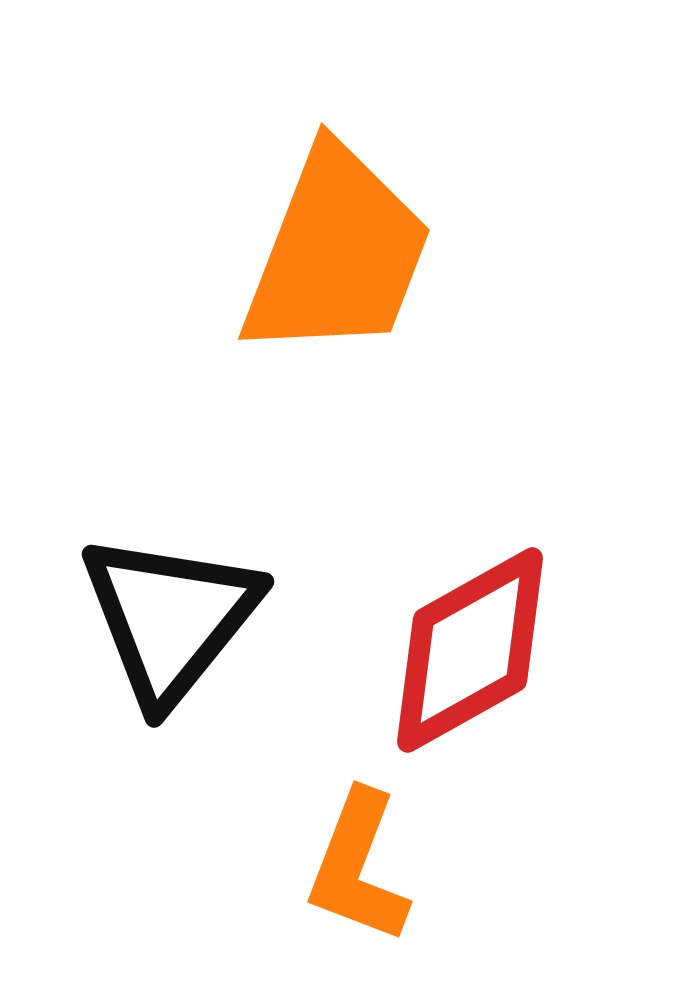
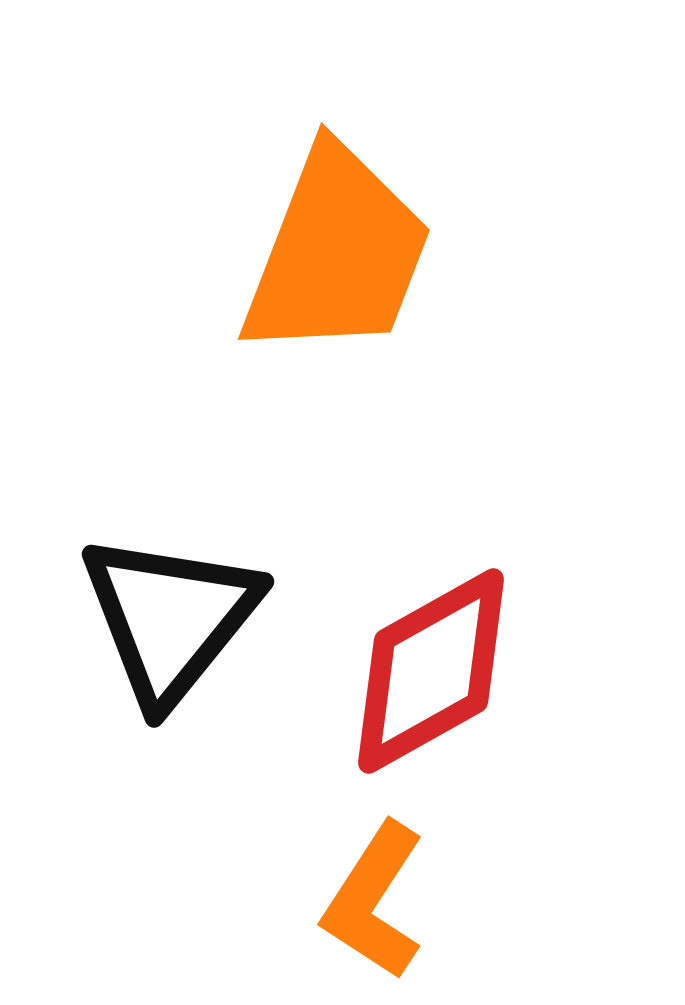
red diamond: moved 39 px left, 21 px down
orange L-shape: moved 16 px right, 34 px down; rotated 12 degrees clockwise
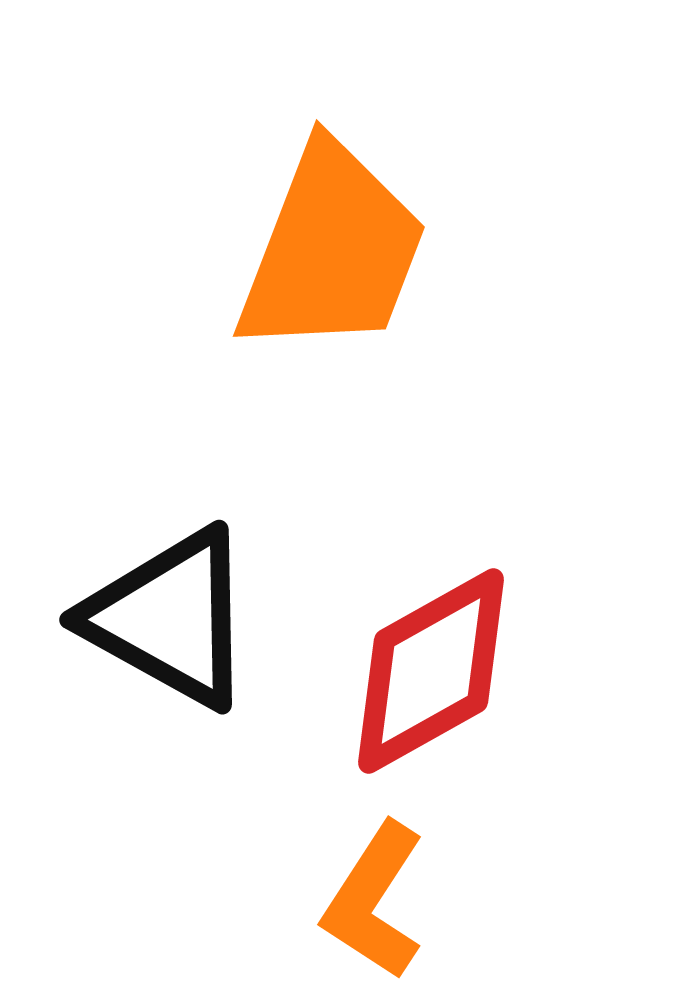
orange trapezoid: moved 5 px left, 3 px up
black triangle: rotated 40 degrees counterclockwise
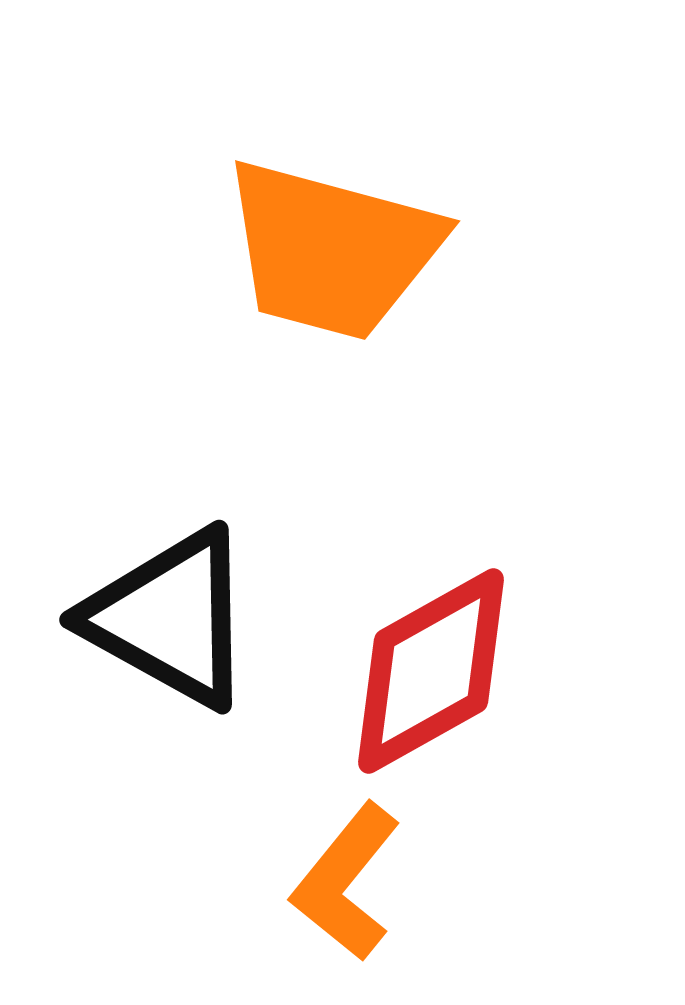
orange trapezoid: rotated 84 degrees clockwise
orange L-shape: moved 28 px left, 19 px up; rotated 6 degrees clockwise
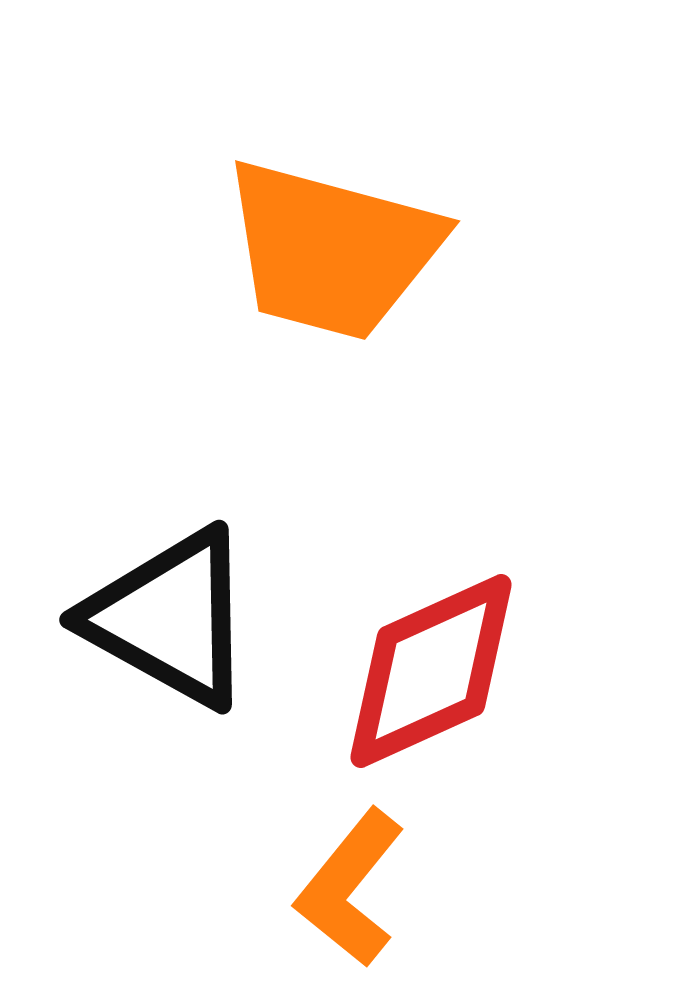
red diamond: rotated 5 degrees clockwise
orange L-shape: moved 4 px right, 6 px down
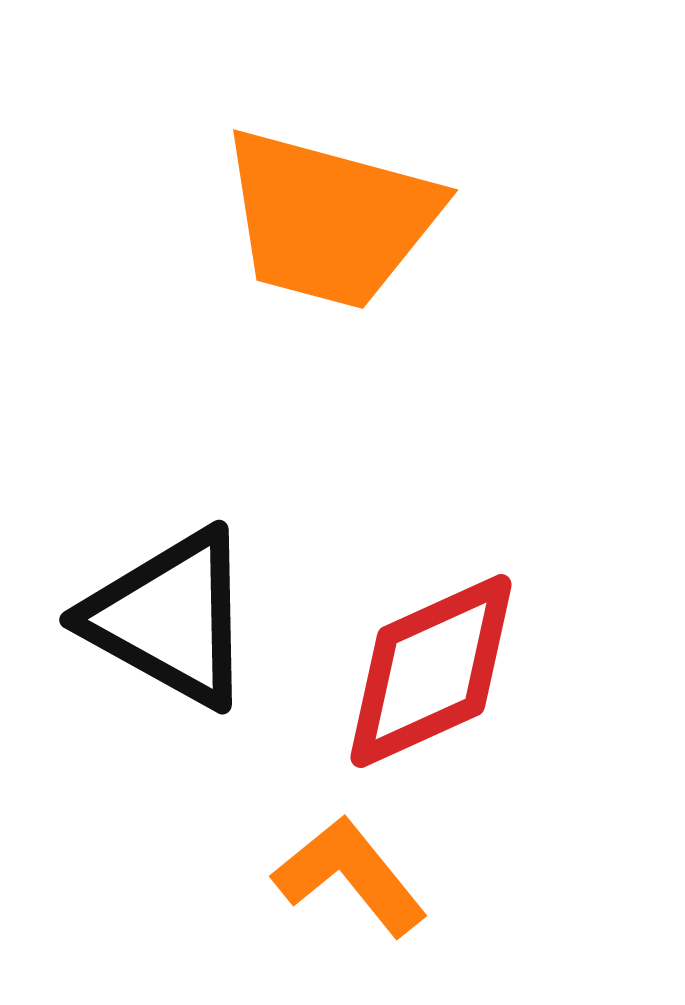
orange trapezoid: moved 2 px left, 31 px up
orange L-shape: moved 12 px up; rotated 102 degrees clockwise
